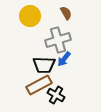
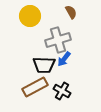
brown semicircle: moved 5 px right, 1 px up
brown rectangle: moved 4 px left, 2 px down
black cross: moved 6 px right, 4 px up
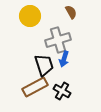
blue arrow: rotated 21 degrees counterclockwise
black trapezoid: rotated 110 degrees counterclockwise
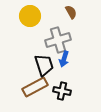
black cross: rotated 18 degrees counterclockwise
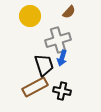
brown semicircle: moved 2 px left; rotated 72 degrees clockwise
blue arrow: moved 2 px left, 1 px up
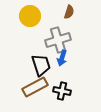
brown semicircle: rotated 24 degrees counterclockwise
black trapezoid: moved 3 px left
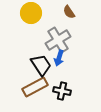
brown semicircle: rotated 128 degrees clockwise
yellow circle: moved 1 px right, 3 px up
gray cross: rotated 15 degrees counterclockwise
blue arrow: moved 3 px left
black trapezoid: rotated 15 degrees counterclockwise
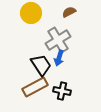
brown semicircle: rotated 96 degrees clockwise
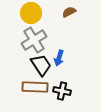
gray cross: moved 24 px left
brown rectangle: rotated 30 degrees clockwise
